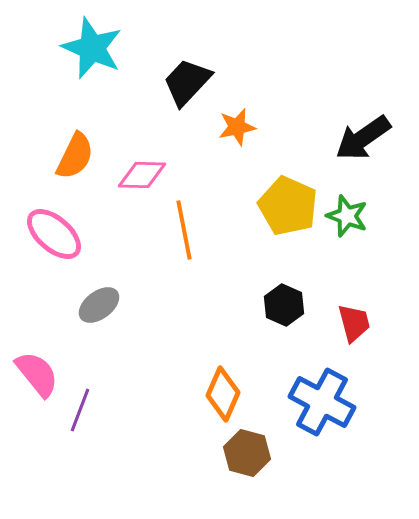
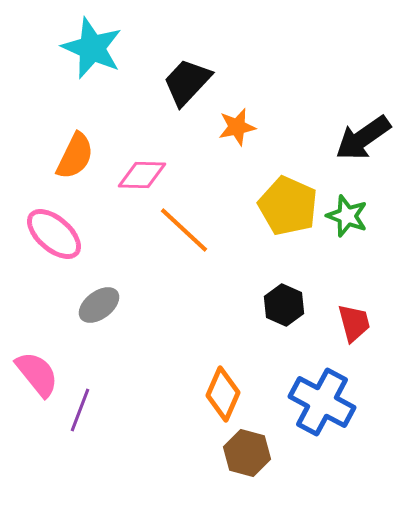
orange line: rotated 36 degrees counterclockwise
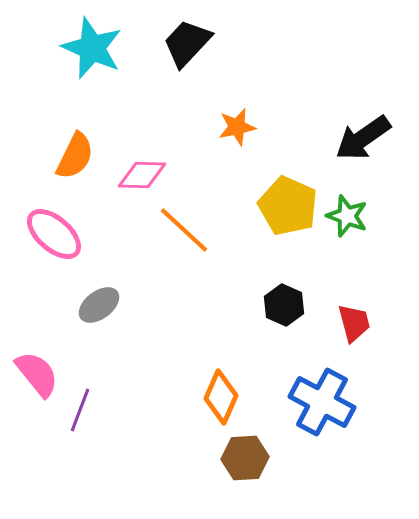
black trapezoid: moved 39 px up
orange diamond: moved 2 px left, 3 px down
brown hexagon: moved 2 px left, 5 px down; rotated 18 degrees counterclockwise
